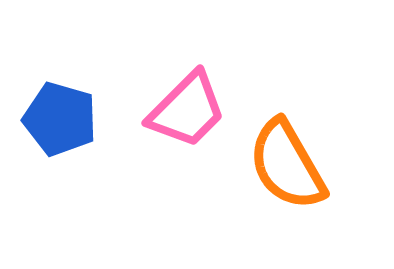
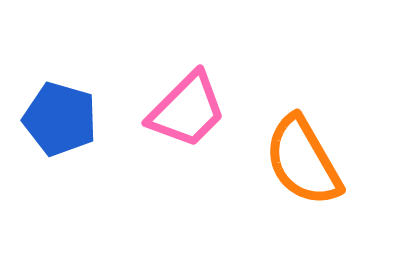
orange semicircle: moved 16 px right, 4 px up
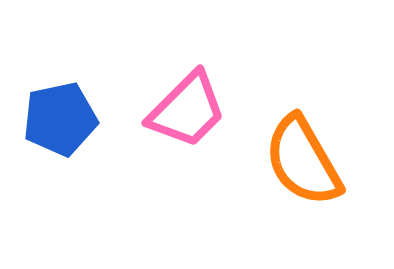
blue pentagon: rotated 28 degrees counterclockwise
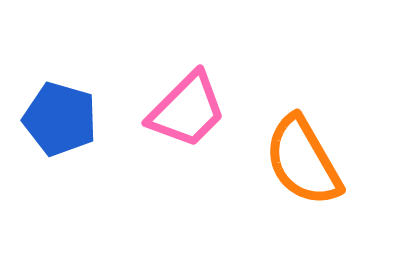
blue pentagon: rotated 28 degrees clockwise
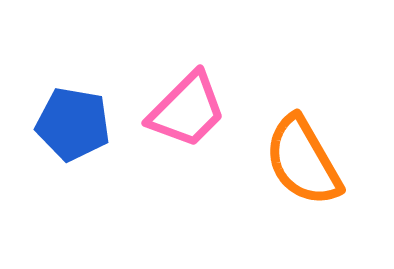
blue pentagon: moved 13 px right, 5 px down; rotated 6 degrees counterclockwise
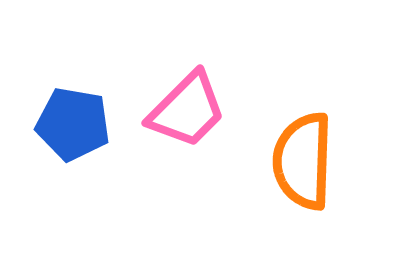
orange semicircle: rotated 32 degrees clockwise
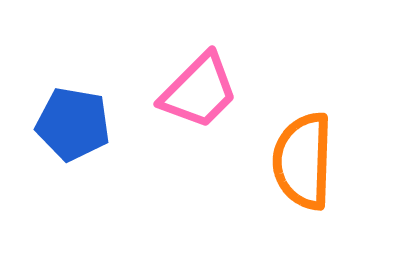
pink trapezoid: moved 12 px right, 19 px up
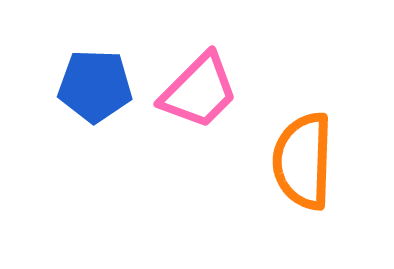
blue pentagon: moved 22 px right, 38 px up; rotated 8 degrees counterclockwise
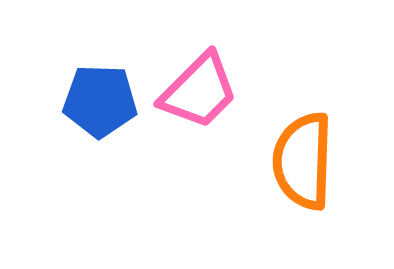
blue pentagon: moved 5 px right, 15 px down
